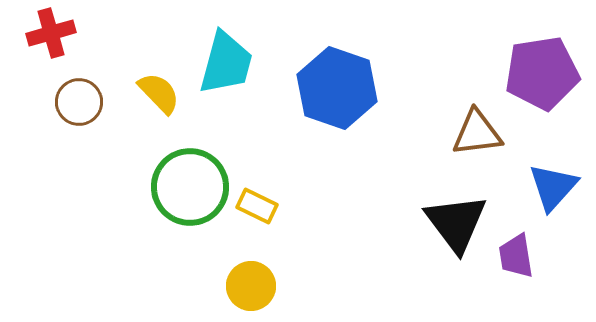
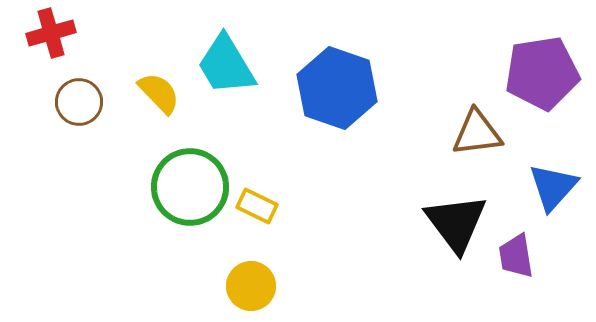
cyan trapezoid: moved 2 px down; rotated 134 degrees clockwise
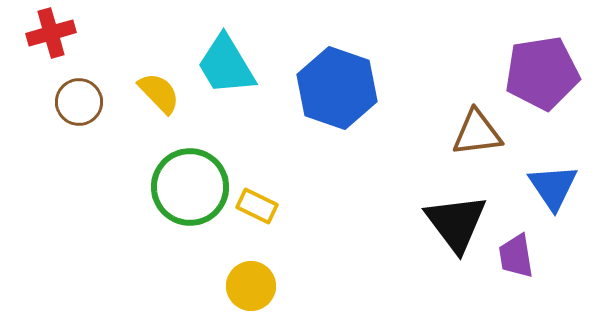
blue triangle: rotated 16 degrees counterclockwise
